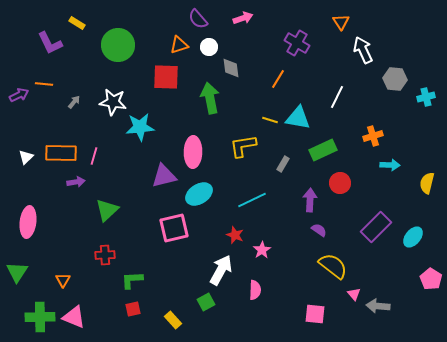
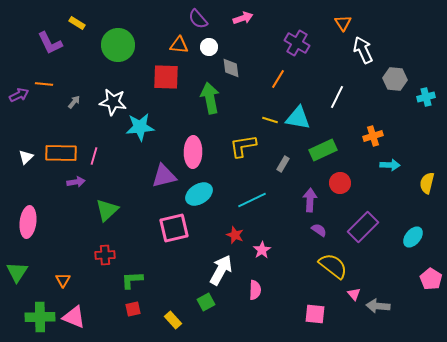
orange triangle at (341, 22): moved 2 px right, 1 px down
orange triangle at (179, 45): rotated 24 degrees clockwise
purple rectangle at (376, 227): moved 13 px left
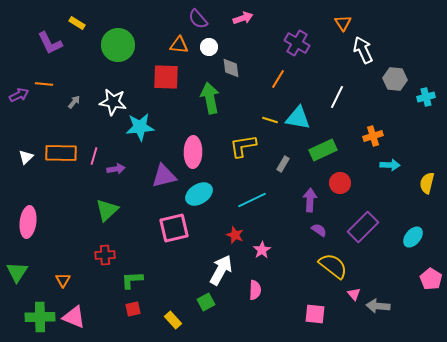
purple arrow at (76, 182): moved 40 px right, 13 px up
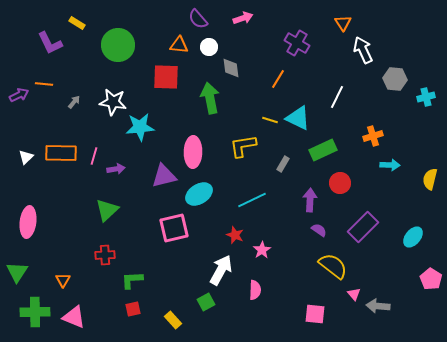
cyan triangle at (298, 118): rotated 16 degrees clockwise
yellow semicircle at (427, 183): moved 3 px right, 4 px up
green cross at (40, 317): moved 5 px left, 5 px up
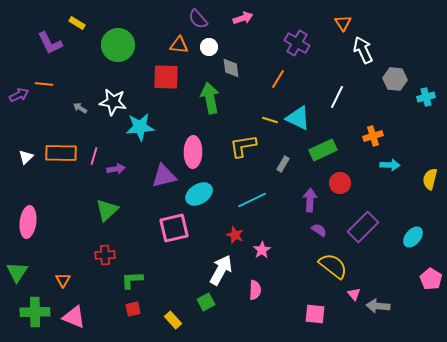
gray arrow at (74, 102): moved 6 px right, 6 px down; rotated 96 degrees counterclockwise
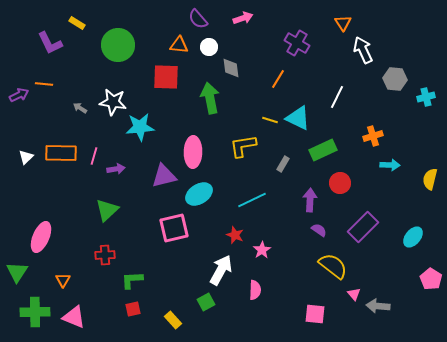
pink ellipse at (28, 222): moved 13 px right, 15 px down; rotated 16 degrees clockwise
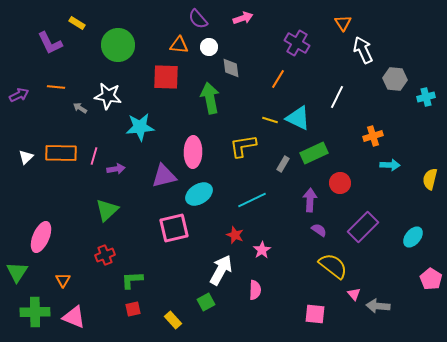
orange line at (44, 84): moved 12 px right, 3 px down
white star at (113, 102): moved 5 px left, 6 px up
green rectangle at (323, 150): moved 9 px left, 3 px down
red cross at (105, 255): rotated 18 degrees counterclockwise
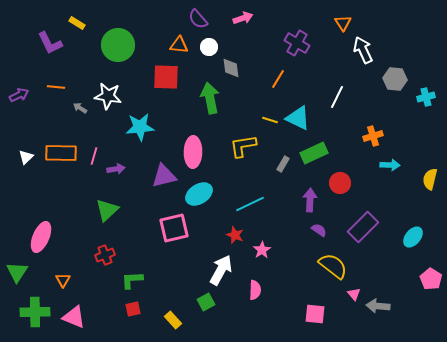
cyan line at (252, 200): moved 2 px left, 4 px down
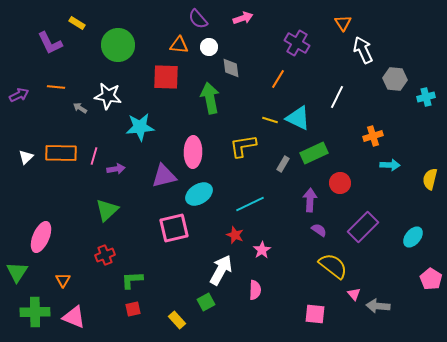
yellow rectangle at (173, 320): moved 4 px right
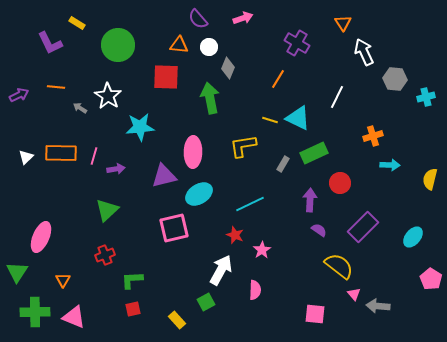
white arrow at (363, 50): moved 1 px right, 2 px down
gray diamond at (231, 68): moved 3 px left; rotated 30 degrees clockwise
white star at (108, 96): rotated 24 degrees clockwise
yellow semicircle at (333, 266): moved 6 px right
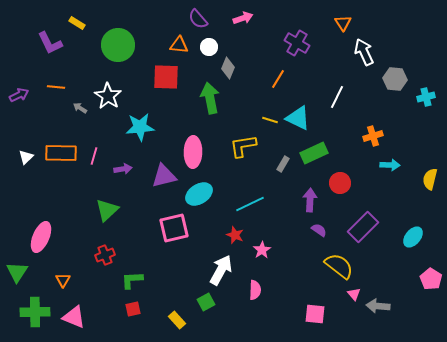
purple arrow at (116, 169): moved 7 px right
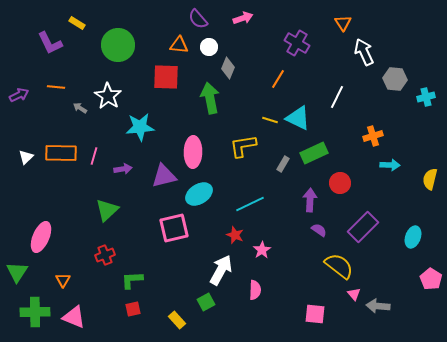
cyan ellipse at (413, 237): rotated 20 degrees counterclockwise
